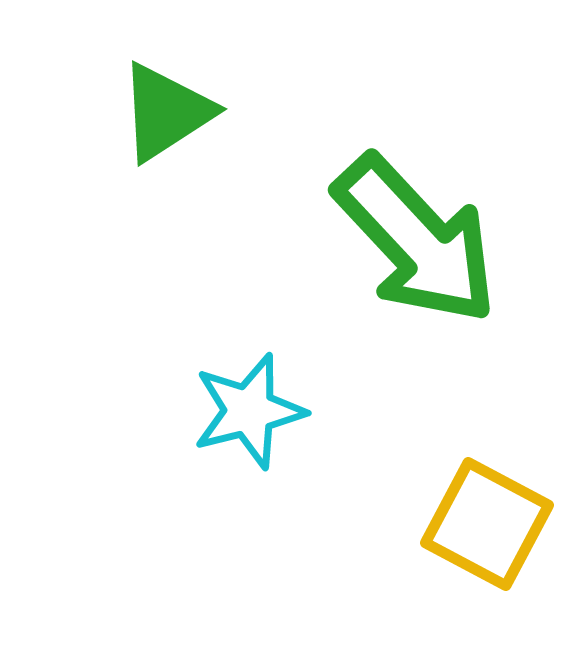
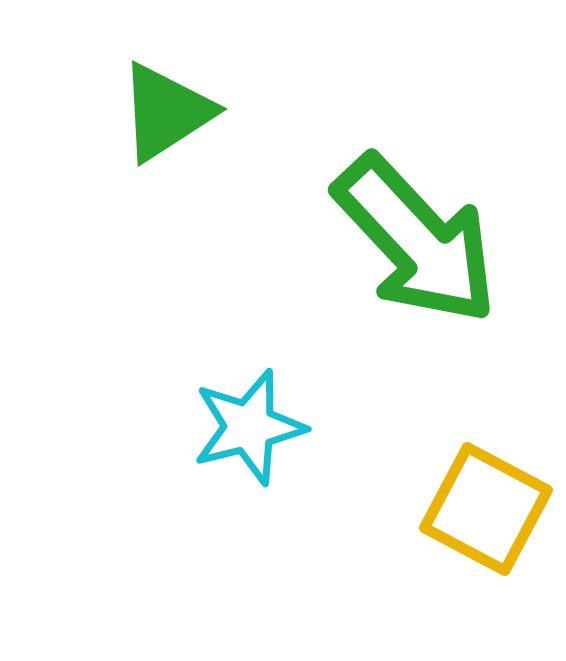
cyan star: moved 16 px down
yellow square: moved 1 px left, 15 px up
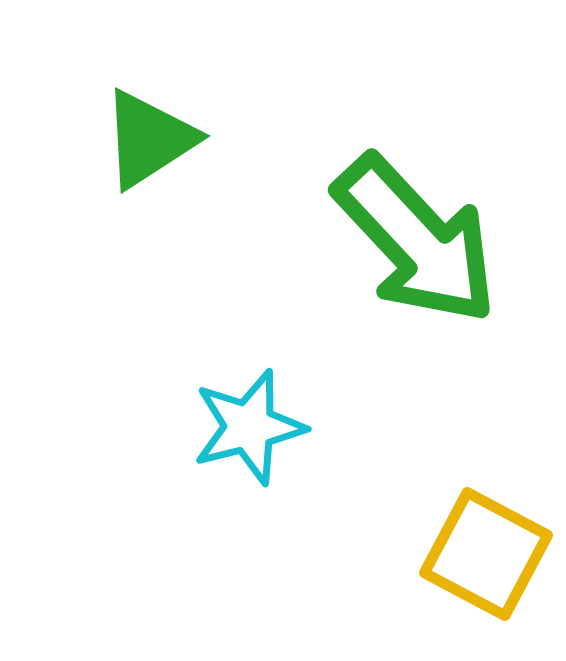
green triangle: moved 17 px left, 27 px down
yellow square: moved 45 px down
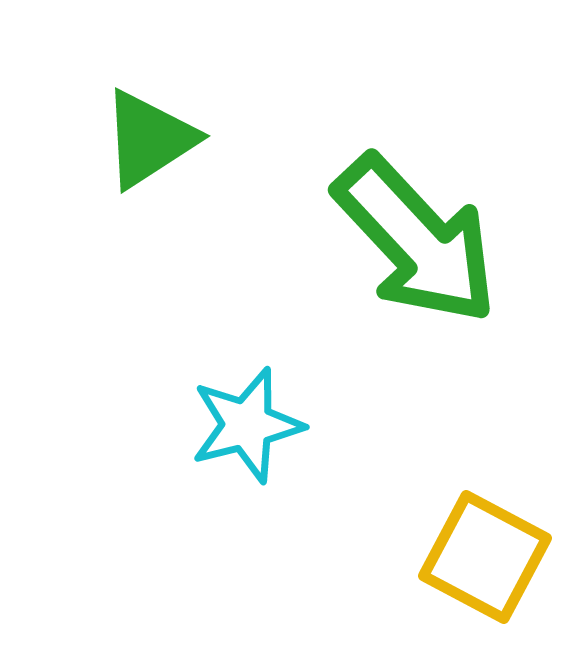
cyan star: moved 2 px left, 2 px up
yellow square: moved 1 px left, 3 px down
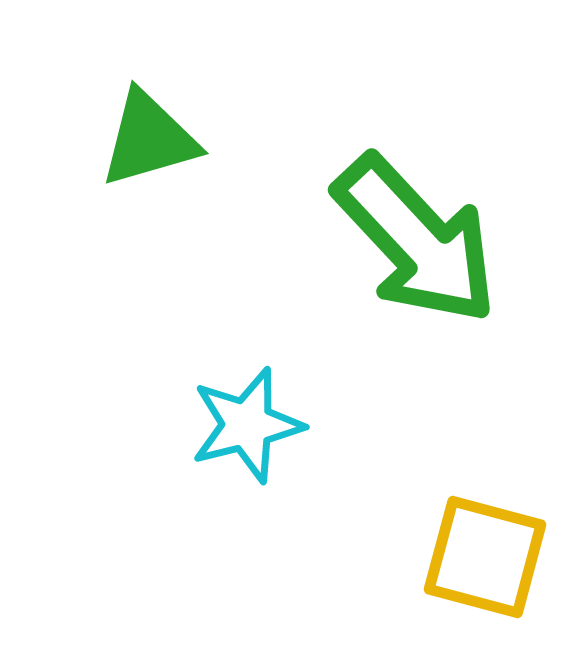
green triangle: rotated 17 degrees clockwise
yellow square: rotated 13 degrees counterclockwise
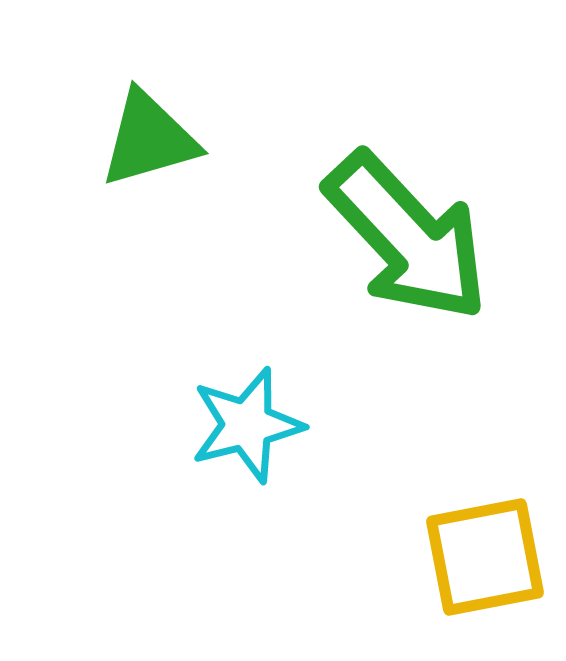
green arrow: moved 9 px left, 3 px up
yellow square: rotated 26 degrees counterclockwise
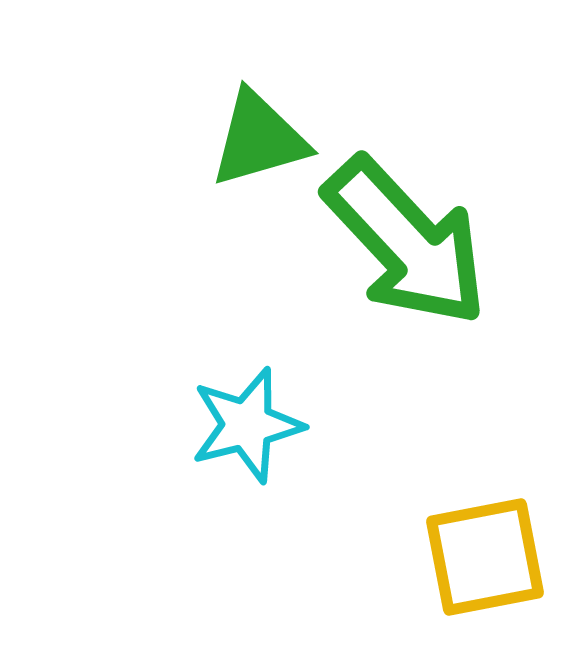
green triangle: moved 110 px right
green arrow: moved 1 px left, 5 px down
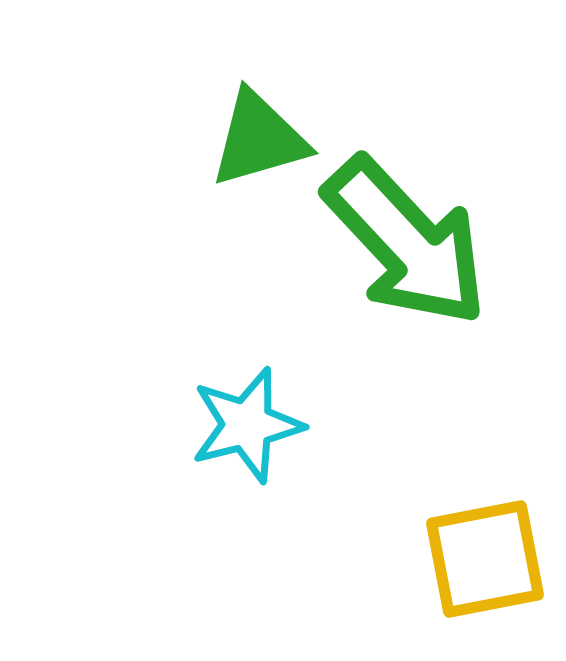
yellow square: moved 2 px down
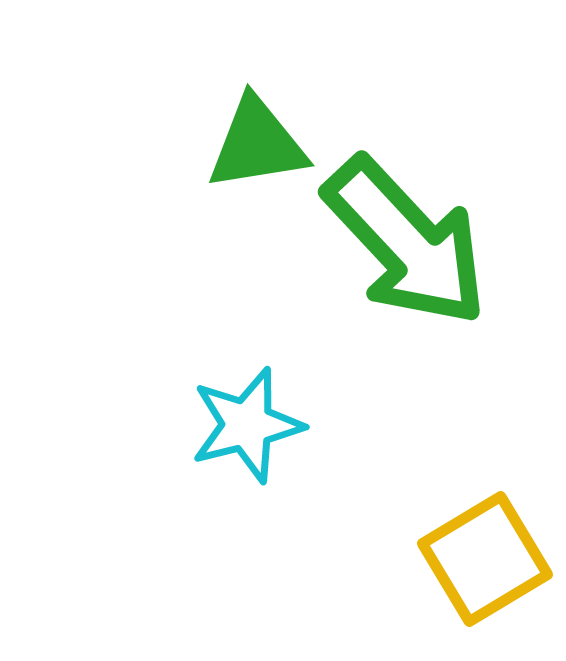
green triangle: moved 2 px left, 5 px down; rotated 7 degrees clockwise
yellow square: rotated 20 degrees counterclockwise
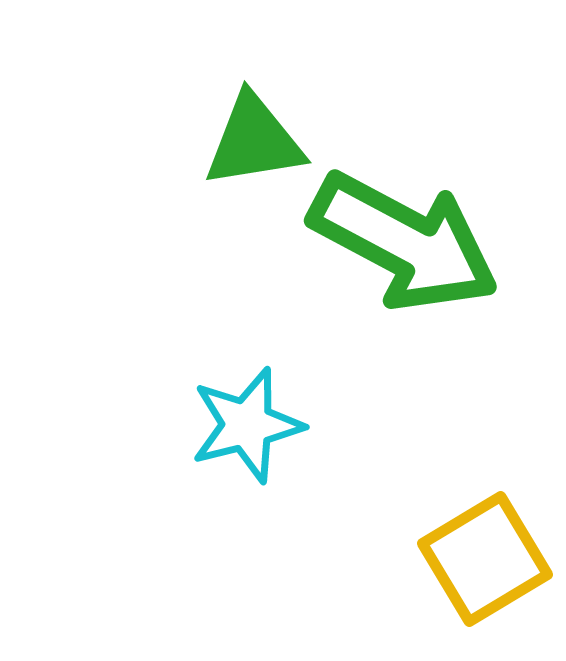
green triangle: moved 3 px left, 3 px up
green arrow: moved 2 px left; rotated 19 degrees counterclockwise
